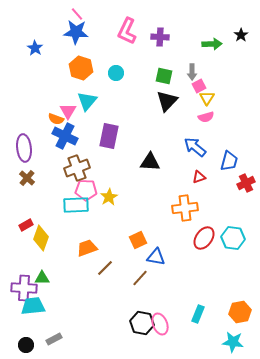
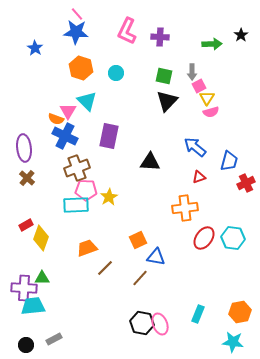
cyan triangle at (87, 101): rotated 25 degrees counterclockwise
pink semicircle at (206, 117): moved 5 px right, 5 px up
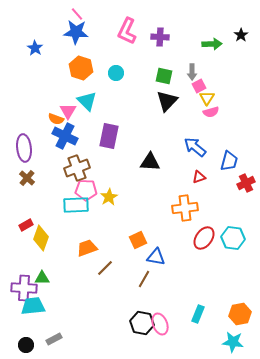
brown line at (140, 278): moved 4 px right, 1 px down; rotated 12 degrees counterclockwise
orange hexagon at (240, 312): moved 2 px down
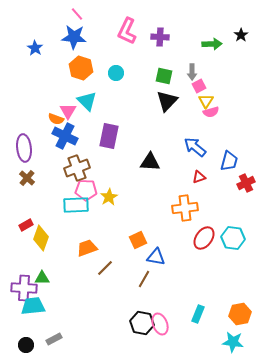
blue star at (76, 32): moved 2 px left, 5 px down
yellow triangle at (207, 98): moved 1 px left, 3 px down
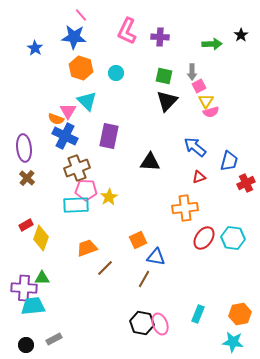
pink line at (77, 14): moved 4 px right, 1 px down
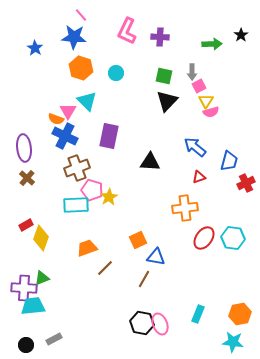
pink pentagon at (86, 190): moved 6 px right; rotated 15 degrees clockwise
green triangle at (42, 278): rotated 21 degrees counterclockwise
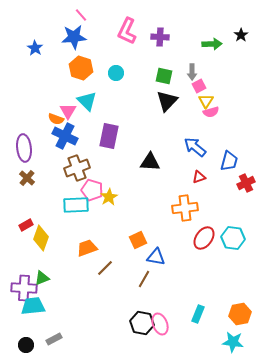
blue star at (74, 37): rotated 10 degrees counterclockwise
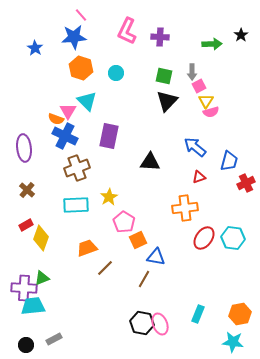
brown cross at (27, 178): moved 12 px down
pink pentagon at (92, 190): moved 32 px right, 32 px down; rotated 15 degrees clockwise
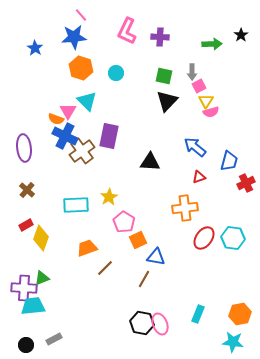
brown cross at (77, 168): moved 5 px right, 17 px up; rotated 15 degrees counterclockwise
